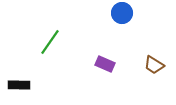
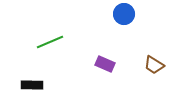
blue circle: moved 2 px right, 1 px down
green line: rotated 32 degrees clockwise
black rectangle: moved 13 px right
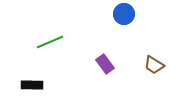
purple rectangle: rotated 30 degrees clockwise
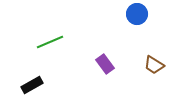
blue circle: moved 13 px right
black rectangle: rotated 30 degrees counterclockwise
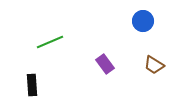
blue circle: moved 6 px right, 7 px down
black rectangle: rotated 65 degrees counterclockwise
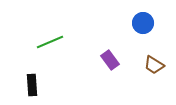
blue circle: moved 2 px down
purple rectangle: moved 5 px right, 4 px up
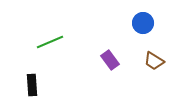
brown trapezoid: moved 4 px up
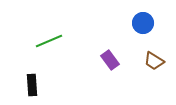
green line: moved 1 px left, 1 px up
